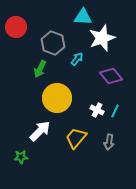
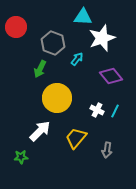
gray arrow: moved 2 px left, 8 px down
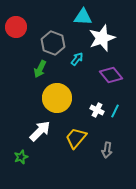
purple diamond: moved 1 px up
green star: rotated 16 degrees counterclockwise
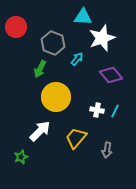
yellow circle: moved 1 px left, 1 px up
white cross: rotated 16 degrees counterclockwise
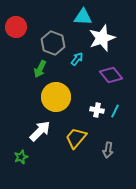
gray arrow: moved 1 px right
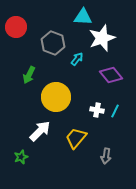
green arrow: moved 11 px left, 6 px down
gray arrow: moved 2 px left, 6 px down
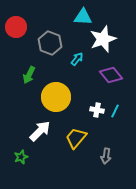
white star: moved 1 px right, 1 px down
gray hexagon: moved 3 px left
